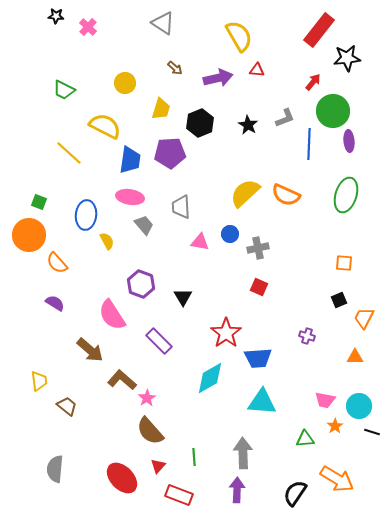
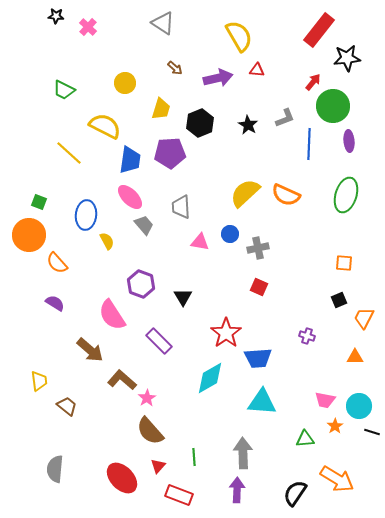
green circle at (333, 111): moved 5 px up
pink ellipse at (130, 197): rotated 36 degrees clockwise
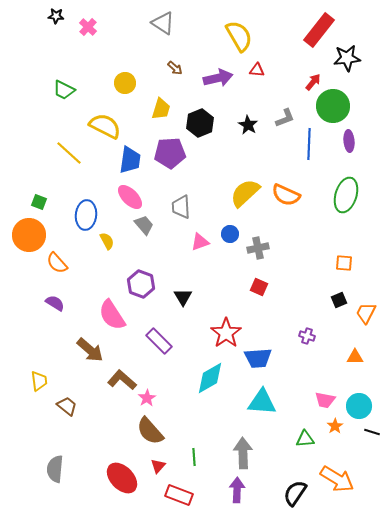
pink triangle at (200, 242): rotated 30 degrees counterclockwise
orange trapezoid at (364, 318): moved 2 px right, 5 px up
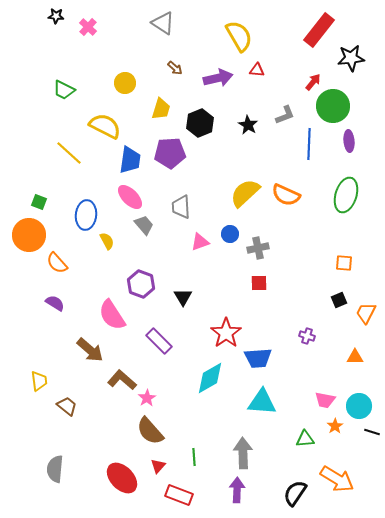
black star at (347, 58): moved 4 px right
gray L-shape at (285, 118): moved 3 px up
red square at (259, 287): moved 4 px up; rotated 24 degrees counterclockwise
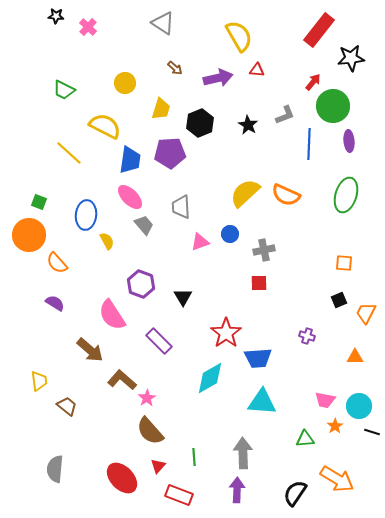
gray cross at (258, 248): moved 6 px right, 2 px down
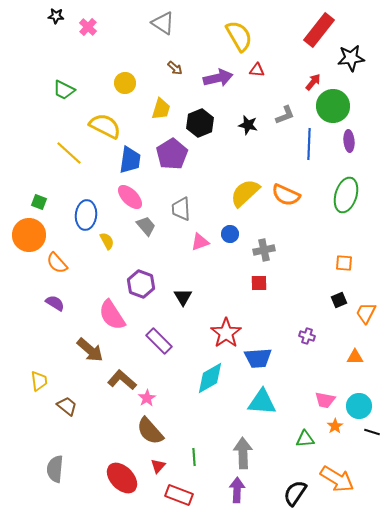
black star at (248, 125): rotated 18 degrees counterclockwise
purple pentagon at (170, 153): moved 2 px right, 1 px down; rotated 28 degrees counterclockwise
gray trapezoid at (181, 207): moved 2 px down
gray trapezoid at (144, 225): moved 2 px right, 1 px down
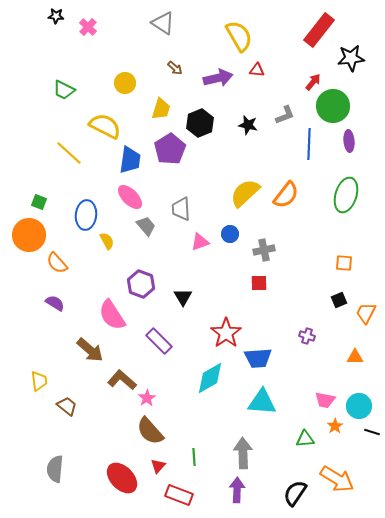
purple pentagon at (172, 154): moved 2 px left, 5 px up
orange semicircle at (286, 195): rotated 76 degrees counterclockwise
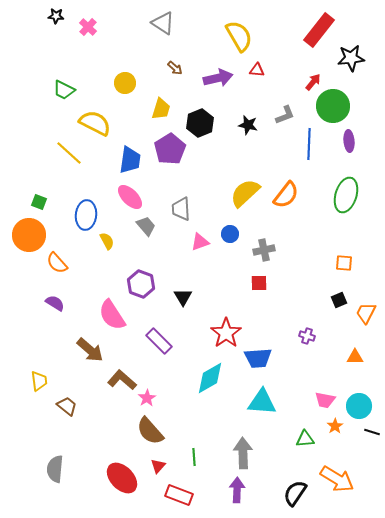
yellow semicircle at (105, 126): moved 10 px left, 3 px up
